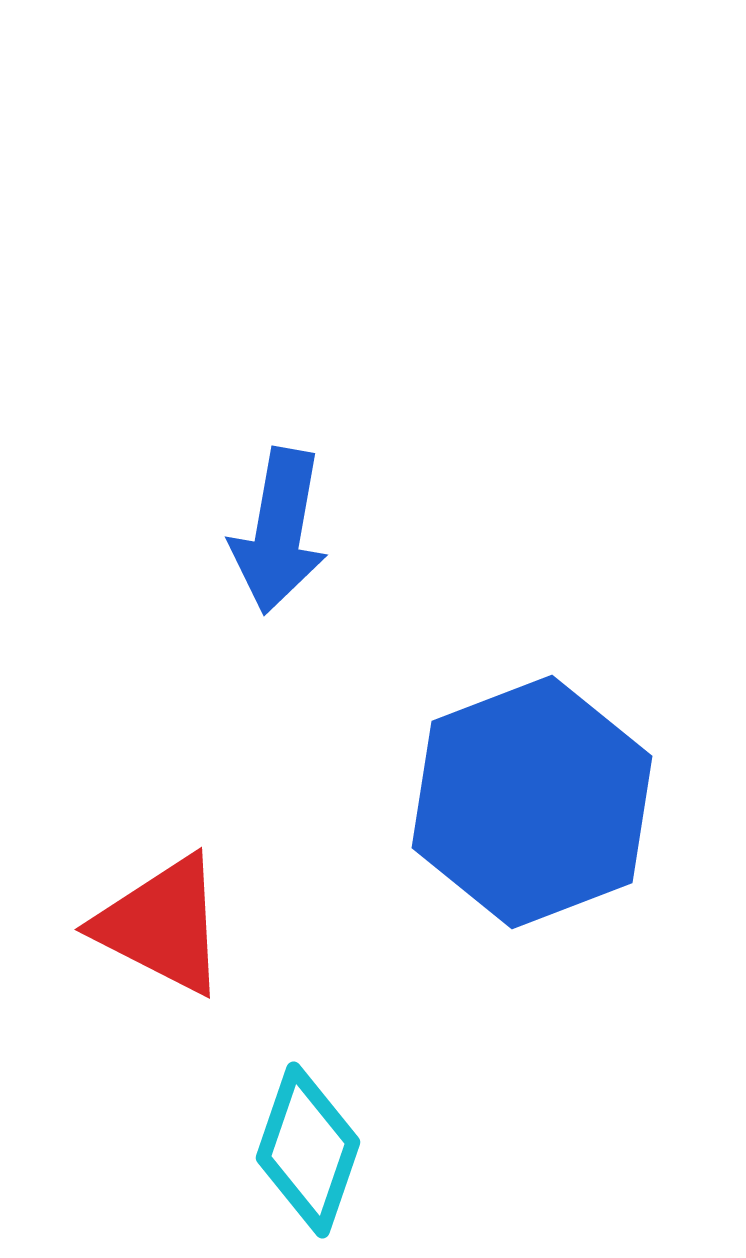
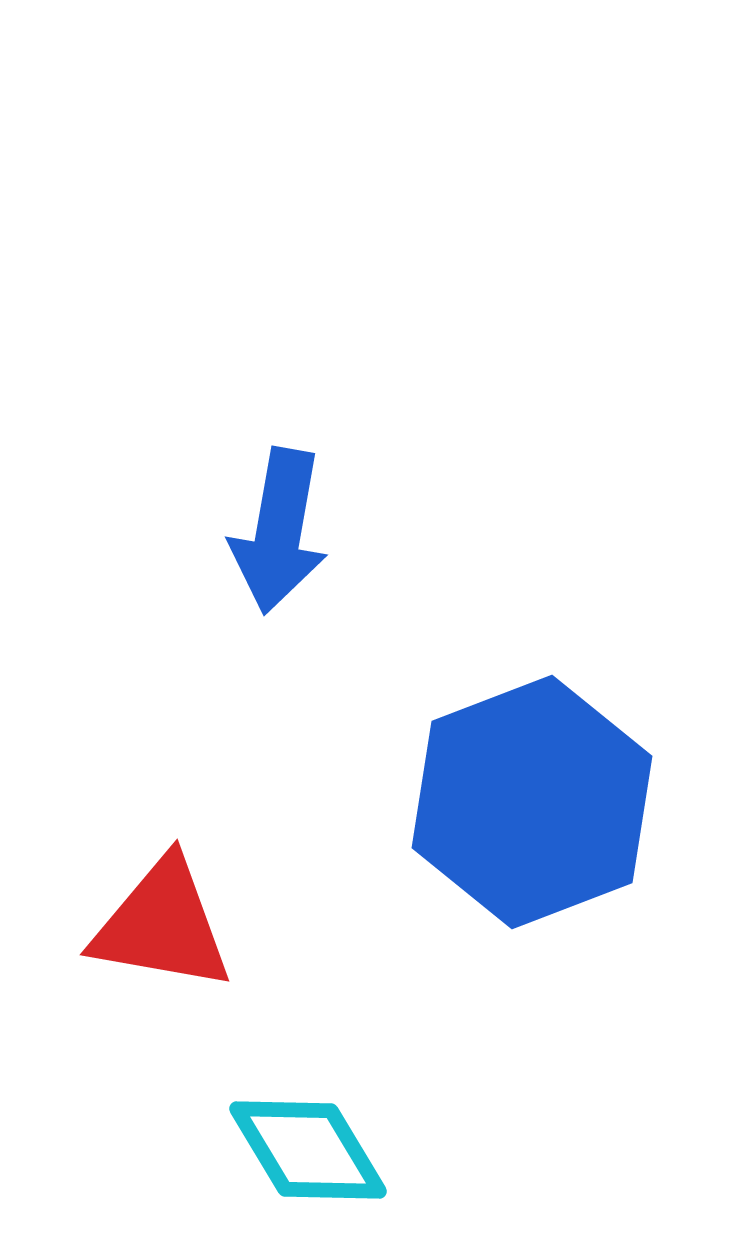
red triangle: rotated 17 degrees counterclockwise
cyan diamond: rotated 50 degrees counterclockwise
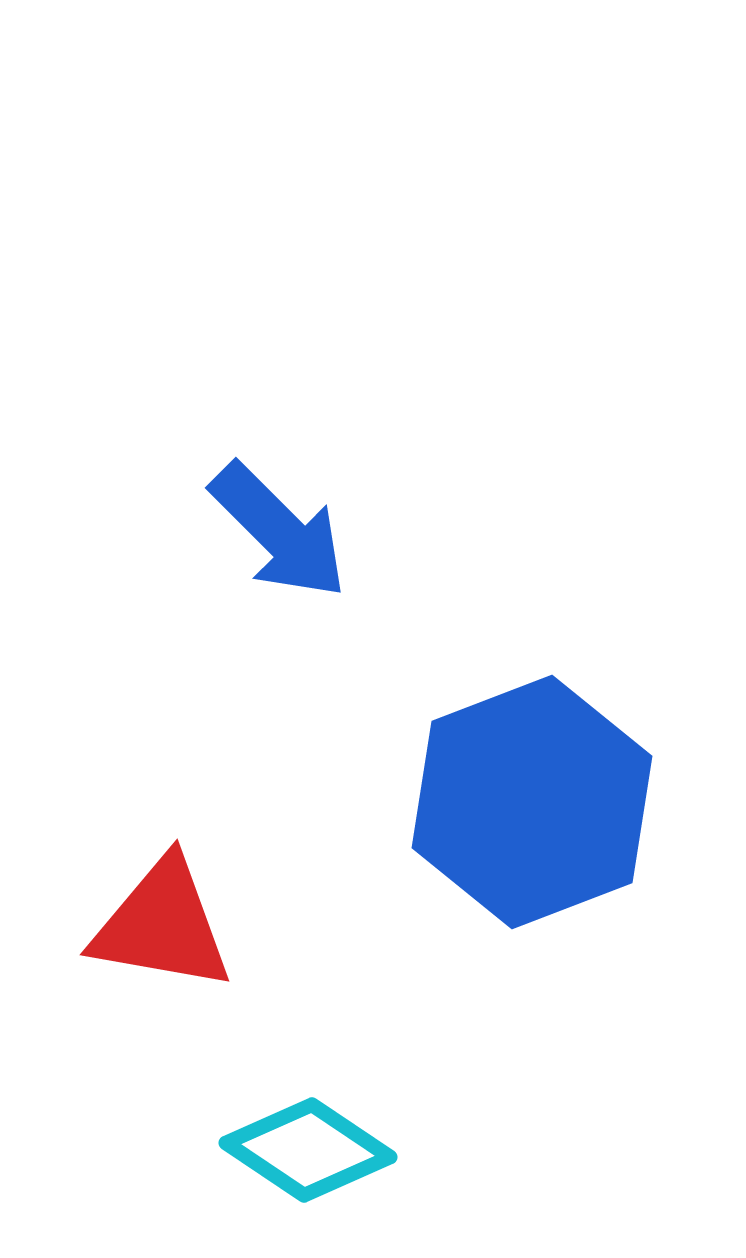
blue arrow: rotated 55 degrees counterclockwise
cyan diamond: rotated 25 degrees counterclockwise
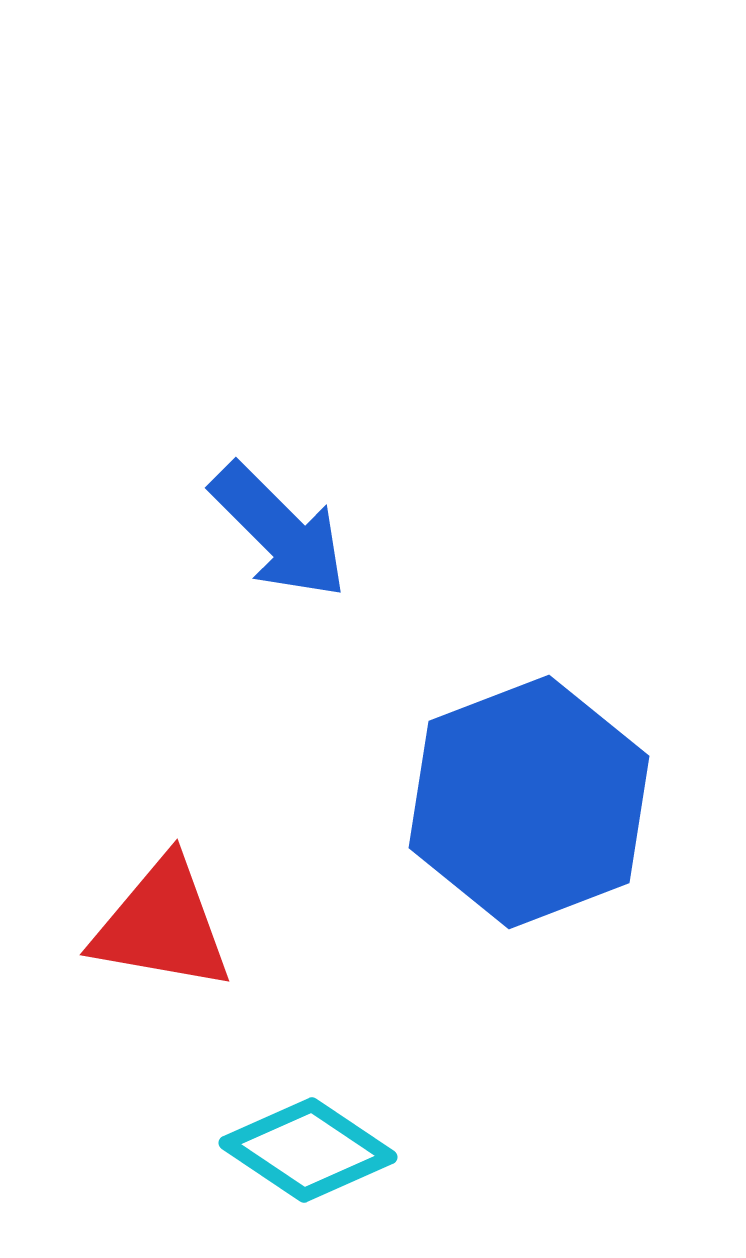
blue hexagon: moved 3 px left
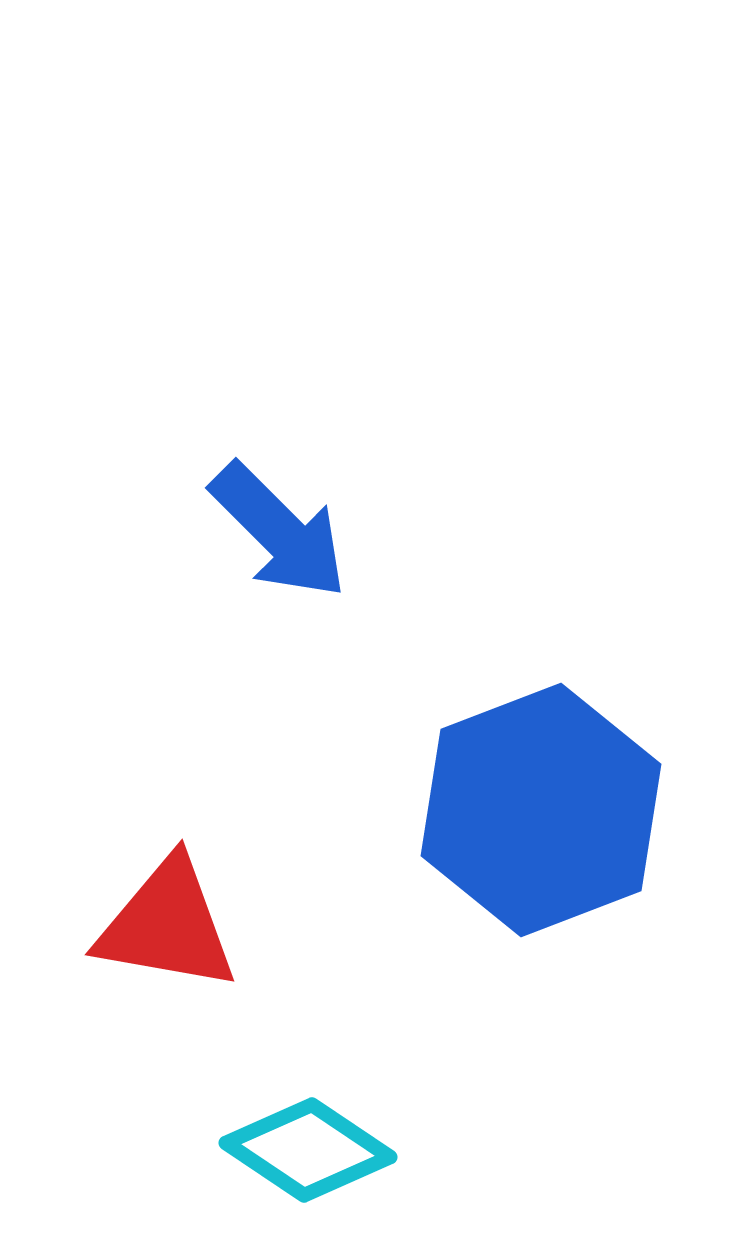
blue hexagon: moved 12 px right, 8 px down
red triangle: moved 5 px right
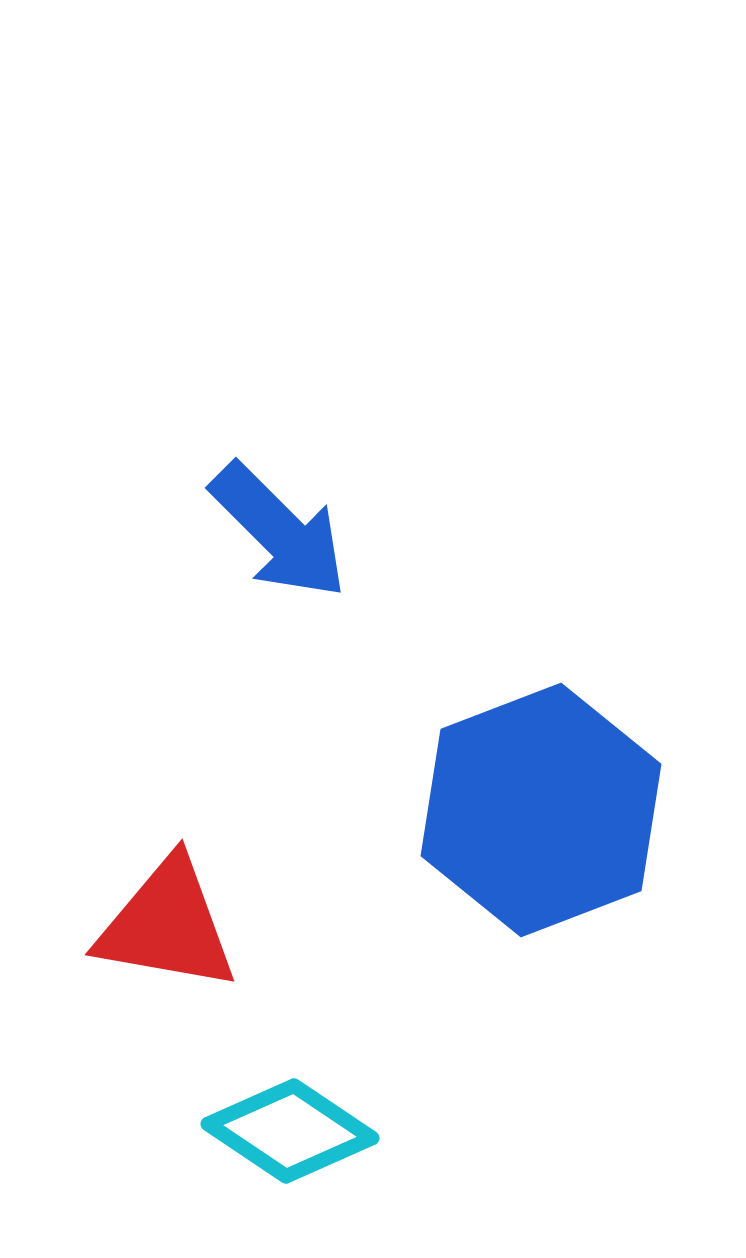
cyan diamond: moved 18 px left, 19 px up
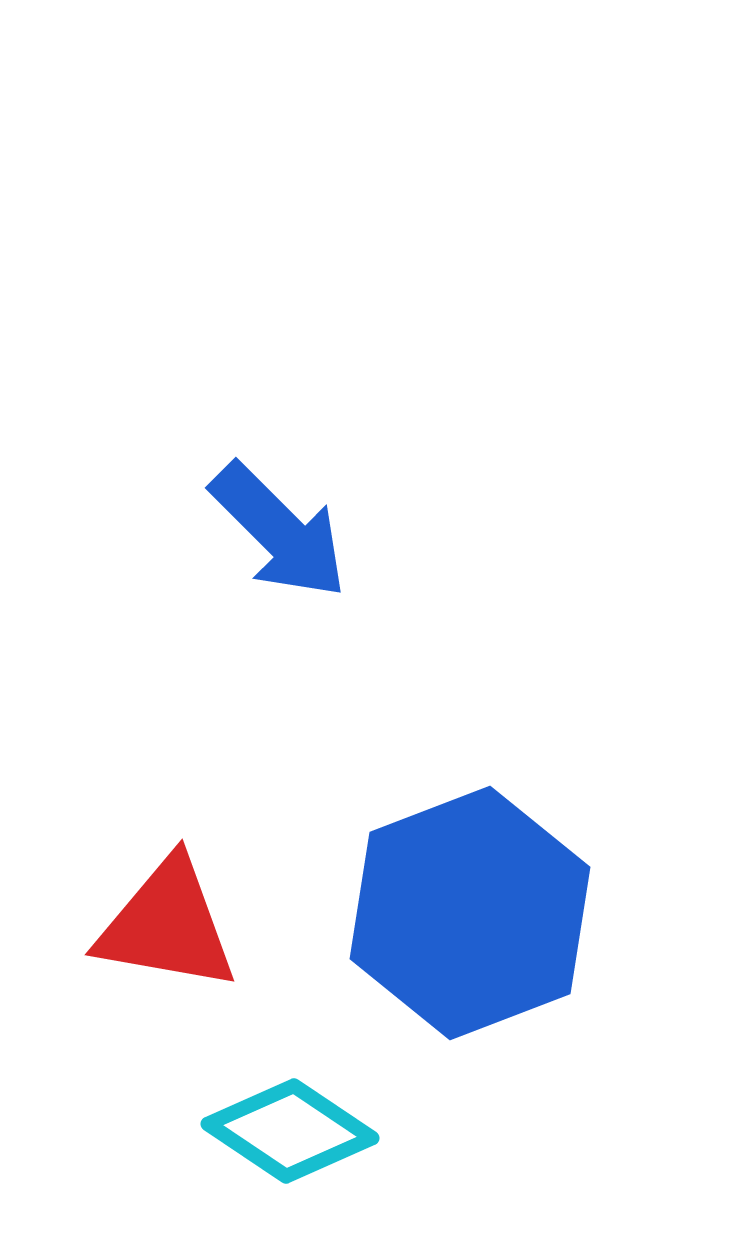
blue hexagon: moved 71 px left, 103 px down
